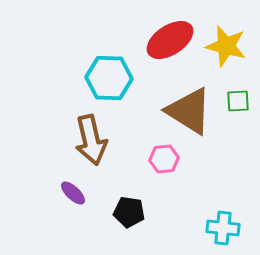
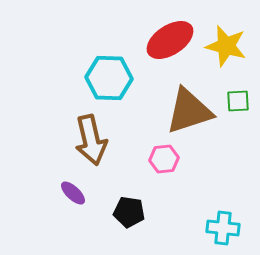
brown triangle: rotated 50 degrees counterclockwise
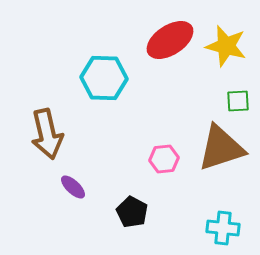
cyan hexagon: moved 5 px left
brown triangle: moved 32 px right, 37 px down
brown arrow: moved 44 px left, 6 px up
purple ellipse: moved 6 px up
black pentagon: moved 3 px right; rotated 20 degrees clockwise
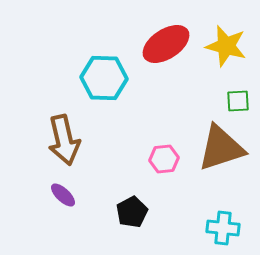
red ellipse: moved 4 px left, 4 px down
brown arrow: moved 17 px right, 6 px down
purple ellipse: moved 10 px left, 8 px down
black pentagon: rotated 16 degrees clockwise
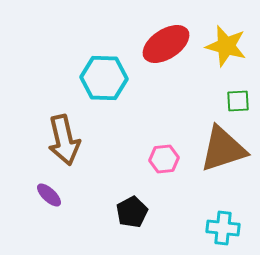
brown triangle: moved 2 px right, 1 px down
purple ellipse: moved 14 px left
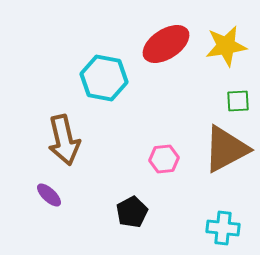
yellow star: rotated 24 degrees counterclockwise
cyan hexagon: rotated 9 degrees clockwise
brown triangle: moved 3 px right; rotated 10 degrees counterclockwise
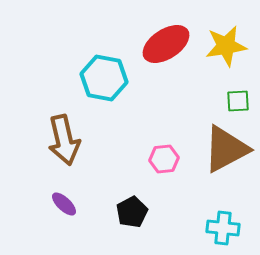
purple ellipse: moved 15 px right, 9 px down
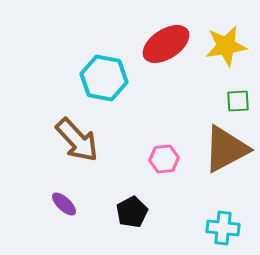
brown arrow: moved 13 px right; rotated 30 degrees counterclockwise
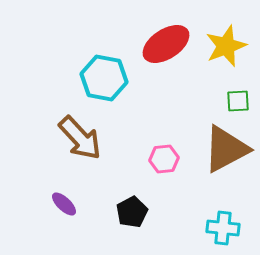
yellow star: rotated 12 degrees counterclockwise
brown arrow: moved 3 px right, 2 px up
